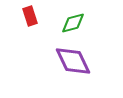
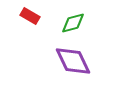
red rectangle: rotated 42 degrees counterclockwise
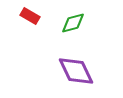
purple diamond: moved 3 px right, 10 px down
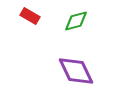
green diamond: moved 3 px right, 2 px up
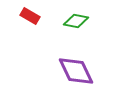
green diamond: rotated 25 degrees clockwise
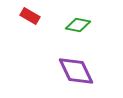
green diamond: moved 2 px right, 4 px down
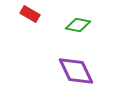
red rectangle: moved 2 px up
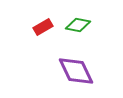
red rectangle: moved 13 px right, 13 px down; rotated 60 degrees counterclockwise
